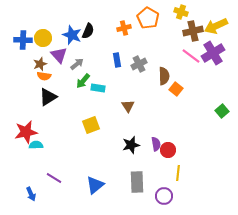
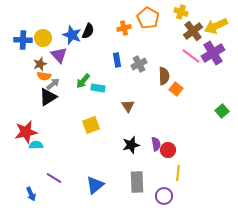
brown cross: rotated 24 degrees counterclockwise
gray arrow: moved 24 px left, 20 px down
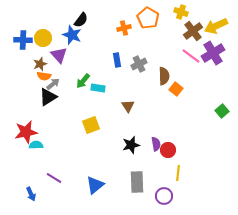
black semicircle: moved 7 px left, 11 px up; rotated 14 degrees clockwise
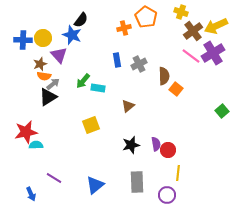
orange pentagon: moved 2 px left, 1 px up
brown triangle: rotated 24 degrees clockwise
purple circle: moved 3 px right, 1 px up
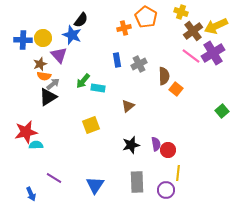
blue triangle: rotated 18 degrees counterclockwise
purple circle: moved 1 px left, 5 px up
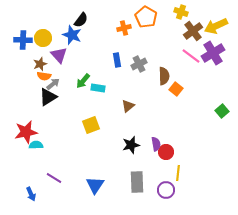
red circle: moved 2 px left, 2 px down
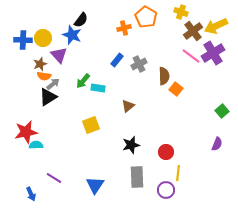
blue rectangle: rotated 48 degrees clockwise
purple semicircle: moved 61 px right; rotated 32 degrees clockwise
gray rectangle: moved 5 px up
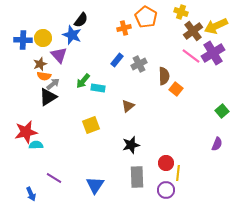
red circle: moved 11 px down
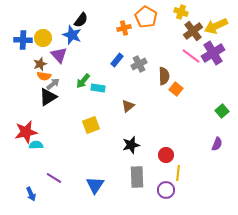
red circle: moved 8 px up
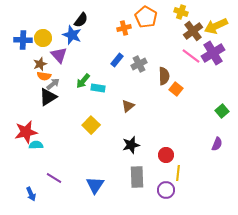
yellow square: rotated 24 degrees counterclockwise
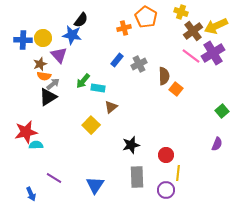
blue star: rotated 12 degrees counterclockwise
brown triangle: moved 17 px left, 1 px down
